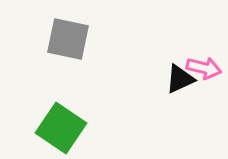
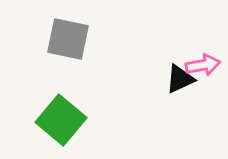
pink arrow: moved 1 px left, 3 px up; rotated 24 degrees counterclockwise
green square: moved 8 px up; rotated 6 degrees clockwise
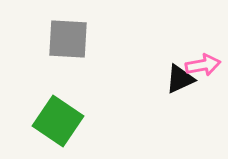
gray square: rotated 9 degrees counterclockwise
green square: moved 3 px left, 1 px down; rotated 6 degrees counterclockwise
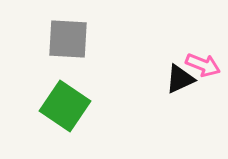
pink arrow: rotated 32 degrees clockwise
green square: moved 7 px right, 15 px up
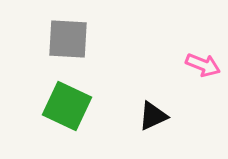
black triangle: moved 27 px left, 37 px down
green square: moved 2 px right; rotated 9 degrees counterclockwise
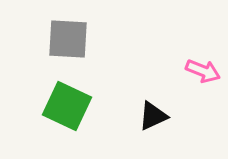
pink arrow: moved 6 px down
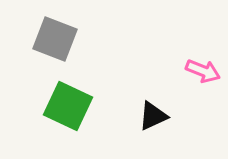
gray square: moved 13 px left; rotated 18 degrees clockwise
green square: moved 1 px right
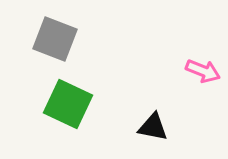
green square: moved 2 px up
black triangle: moved 11 px down; rotated 36 degrees clockwise
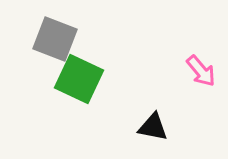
pink arrow: moved 2 px left; rotated 28 degrees clockwise
green square: moved 11 px right, 25 px up
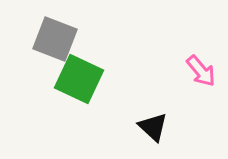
black triangle: rotated 32 degrees clockwise
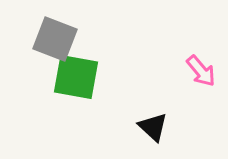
green square: moved 3 px left, 2 px up; rotated 15 degrees counterclockwise
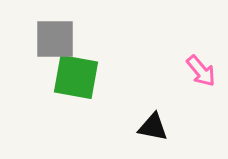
gray square: rotated 21 degrees counterclockwise
black triangle: rotated 32 degrees counterclockwise
